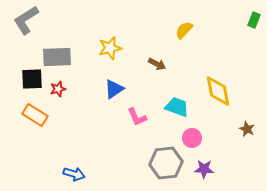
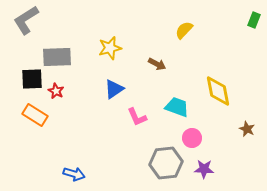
red star: moved 2 px left, 2 px down; rotated 28 degrees counterclockwise
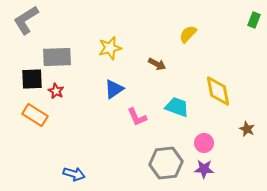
yellow semicircle: moved 4 px right, 4 px down
pink circle: moved 12 px right, 5 px down
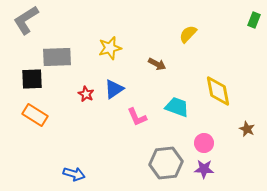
red star: moved 30 px right, 3 px down
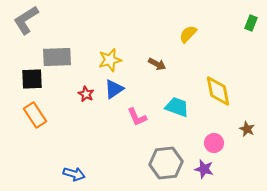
green rectangle: moved 3 px left, 3 px down
yellow star: moved 12 px down
orange rectangle: rotated 25 degrees clockwise
pink circle: moved 10 px right
purple star: rotated 12 degrees clockwise
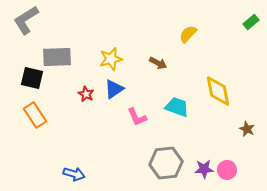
green rectangle: moved 1 px up; rotated 28 degrees clockwise
yellow star: moved 1 px right, 1 px up
brown arrow: moved 1 px right, 1 px up
black square: moved 1 px up; rotated 15 degrees clockwise
pink circle: moved 13 px right, 27 px down
purple star: rotated 18 degrees counterclockwise
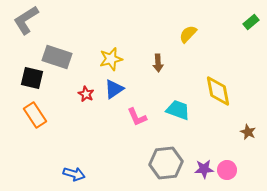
gray rectangle: rotated 20 degrees clockwise
brown arrow: rotated 60 degrees clockwise
cyan trapezoid: moved 1 px right, 3 px down
brown star: moved 1 px right, 3 px down
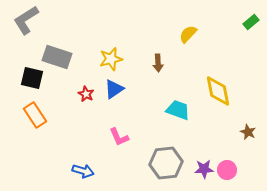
pink L-shape: moved 18 px left, 20 px down
blue arrow: moved 9 px right, 3 px up
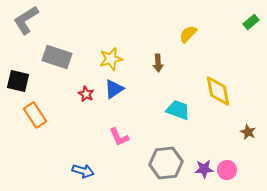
black square: moved 14 px left, 3 px down
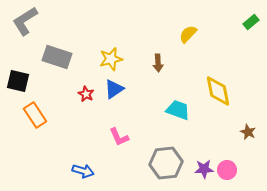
gray L-shape: moved 1 px left, 1 px down
